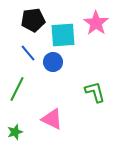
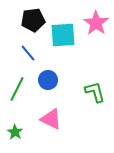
blue circle: moved 5 px left, 18 px down
pink triangle: moved 1 px left
green star: rotated 21 degrees counterclockwise
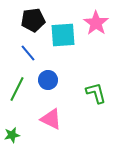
green L-shape: moved 1 px right, 1 px down
green star: moved 3 px left, 3 px down; rotated 28 degrees clockwise
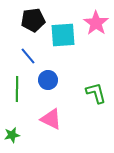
blue line: moved 3 px down
green line: rotated 25 degrees counterclockwise
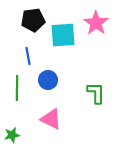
blue line: rotated 30 degrees clockwise
green line: moved 1 px up
green L-shape: rotated 15 degrees clockwise
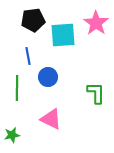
blue circle: moved 3 px up
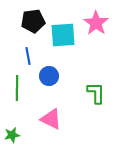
black pentagon: moved 1 px down
blue circle: moved 1 px right, 1 px up
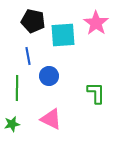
black pentagon: rotated 20 degrees clockwise
green star: moved 11 px up
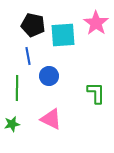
black pentagon: moved 4 px down
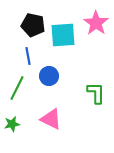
green line: rotated 25 degrees clockwise
